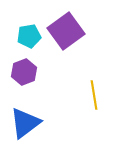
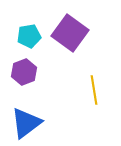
purple square: moved 4 px right, 2 px down; rotated 18 degrees counterclockwise
yellow line: moved 5 px up
blue triangle: moved 1 px right
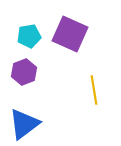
purple square: moved 1 px down; rotated 12 degrees counterclockwise
blue triangle: moved 2 px left, 1 px down
